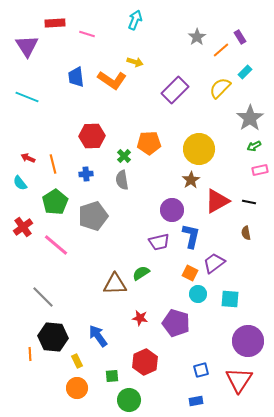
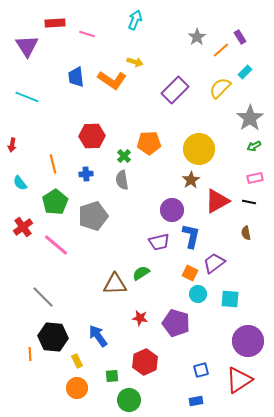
red arrow at (28, 158): moved 16 px left, 13 px up; rotated 104 degrees counterclockwise
pink rectangle at (260, 170): moved 5 px left, 8 px down
red triangle at (239, 380): rotated 24 degrees clockwise
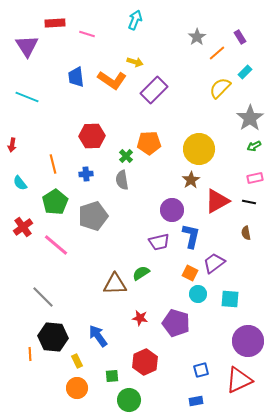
orange line at (221, 50): moved 4 px left, 3 px down
purple rectangle at (175, 90): moved 21 px left
green cross at (124, 156): moved 2 px right
red triangle at (239, 380): rotated 8 degrees clockwise
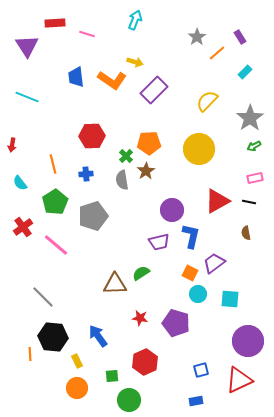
yellow semicircle at (220, 88): moved 13 px left, 13 px down
brown star at (191, 180): moved 45 px left, 9 px up
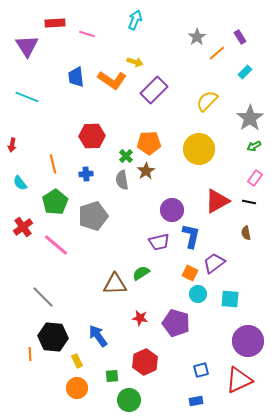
pink rectangle at (255, 178): rotated 42 degrees counterclockwise
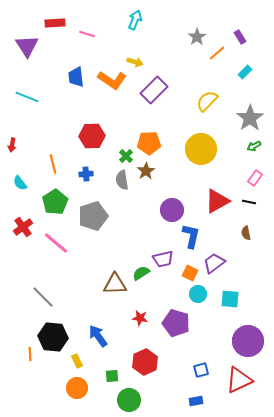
yellow circle at (199, 149): moved 2 px right
purple trapezoid at (159, 242): moved 4 px right, 17 px down
pink line at (56, 245): moved 2 px up
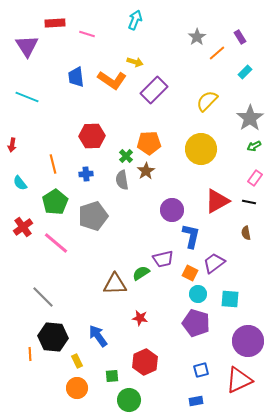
purple pentagon at (176, 323): moved 20 px right
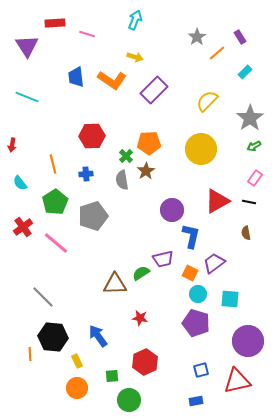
yellow arrow at (135, 62): moved 5 px up
red triangle at (239, 380): moved 2 px left, 1 px down; rotated 12 degrees clockwise
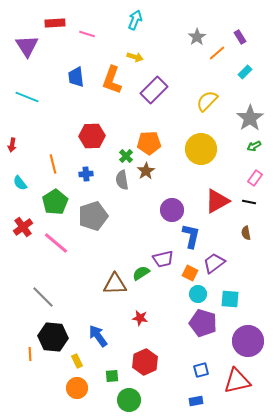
orange L-shape at (112, 80): rotated 76 degrees clockwise
purple pentagon at (196, 323): moved 7 px right
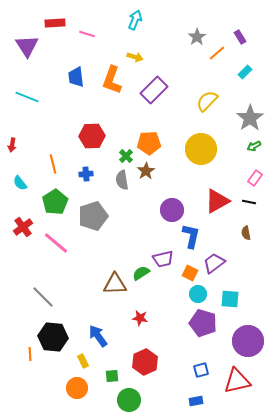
yellow rectangle at (77, 361): moved 6 px right
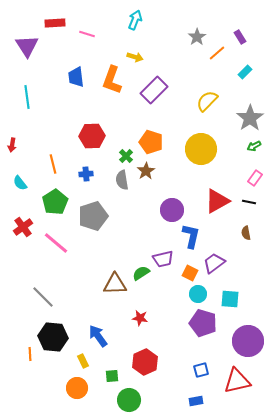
cyan line at (27, 97): rotated 60 degrees clockwise
orange pentagon at (149, 143): moved 2 px right, 1 px up; rotated 20 degrees clockwise
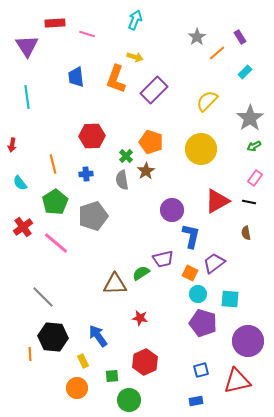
orange L-shape at (112, 80): moved 4 px right, 1 px up
